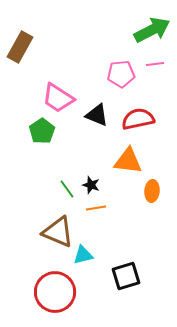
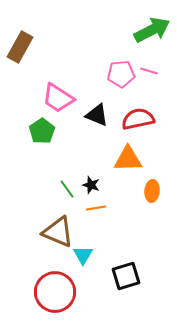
pink line: moved 6 px left, 7 px down; rotated 24 degrees clockwise
orange triangle: moved 2 px up; rotated 8 degrees counterclockwise
cyan triangle: rotated 45 degrees counterclockwise
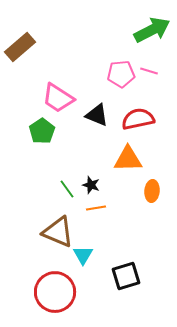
brown rectangle: rotated 20 degrees clockwise
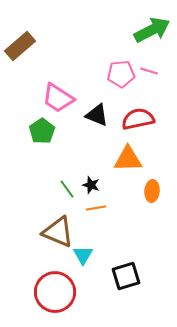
brown rectangle: moved 1 px up
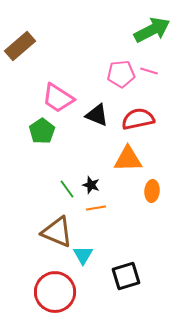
brown triangle: moved 1 px left
